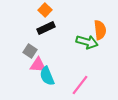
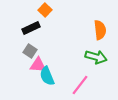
black rectangle: moved 15 px left
green arrow: moved 9 px right, 15 px down
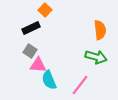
cyan semicircle: moved 2 px right, 4 px down
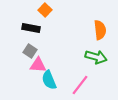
black rectangle: rotated 36 degrees clockwise
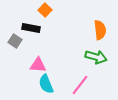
gray square: moved 15 px left, 10 px up
cyan semicircle: moved 3 px left, 4 px down
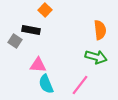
black rectangle: moved 2 px down
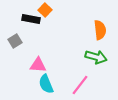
black rectangle: moved 11 px up
gray square: rotated 24 degrees clockwise
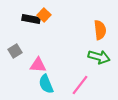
orange square: moved 1 px left, 5 px down
gray square: moved 10 px down
green arrow: moved 3 px right
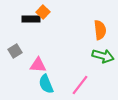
orange square: moved 1 px left, 3 px up
black rectangle: rotated 12 degrees counterclockwise
green arrow: moved 4 px right, 1 px up
